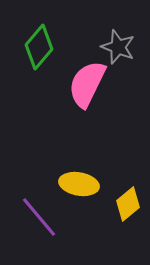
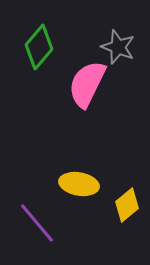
yellow diamond: moved 1 px left, 1 px down
purple line: moved 2 px left, 6 px down
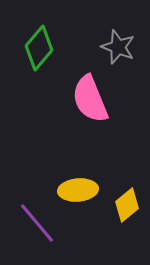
green diamond: moved 1 px down
pink semicircle: moved 3 px right, 15 px down; rotated 48 degrees counterclockwise
yellow ellipse: moved 1 px left, 6 px down; rotated 15 degrees counterclockwise
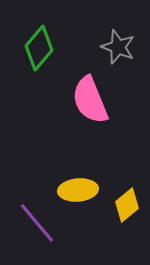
pink semicircle: moved 1 px down
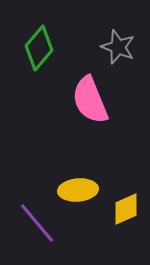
yellow diamond: moved 1 px left, 4 px down; rotated 16 degrees clockwise
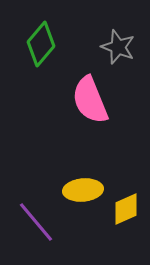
green diamond: moved 2 px right, 4 px up
yellow ellipse: moved 5 px right
purple line: moved 1 px left, 1 px up
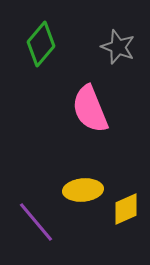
pink semicircle: moved 9 px down
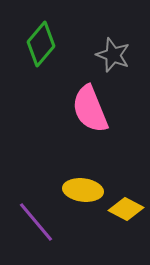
gray star: moved 5 px left, 8 px down
yellow ellipse: rotated 12 degrees clockwise
yellow diamond: rotated 52 degrees clockwise
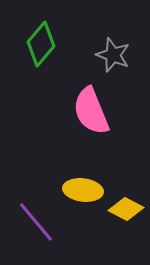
pink semicircle: moved 1 px right, 2 px down
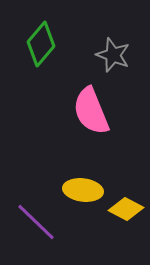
purple line: rotated 6 degrees counterclockwise
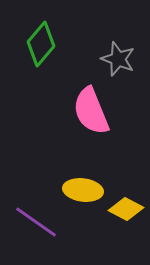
gray star: moved 5 px right, 4 px down
purple line: rotated 9 degrees counterclockwise
